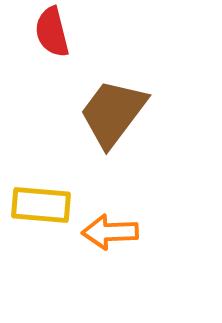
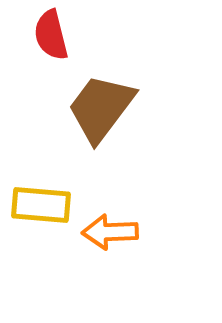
red semicircle: moved 1 px left, 3 px down
brown trapezoid: moved 12 px left, 5 px up
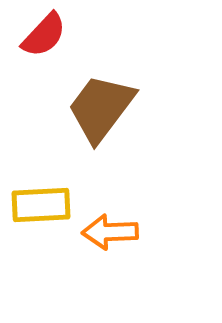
red semicircle: moved 7 px left; rotated 123 degrees counterclockwise
yellow rectangle: rotated 8 degrees counterclockwise
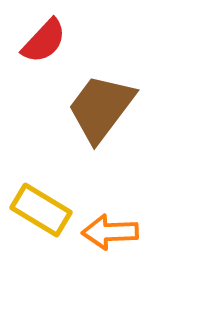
red semicircle: moved 6 px down
yellow rectangle: moved 5 px down; rotated 34 degrees clockwise
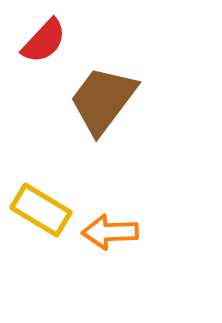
brown trapezoid: moved 2 px right, 8 px up
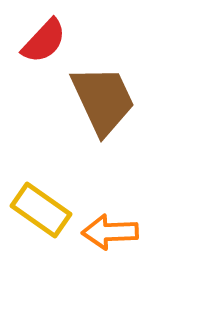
brown trapezoid: rotated 118 degrees clockwise
yellow rectangle: rotated 4 degrees clockwise
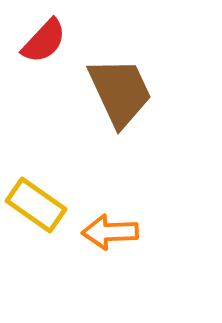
brown trapezoid: moved 17 px right, 8 px up
yellow rectangle: moved 5 px left, 5 px up
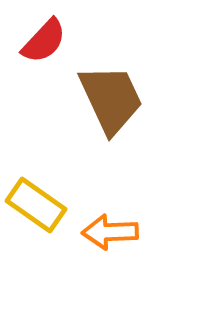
brown trapezoid: moved 9 px left, 7 px down
